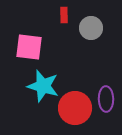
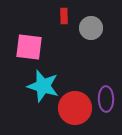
red rectangle: moved 1 px down
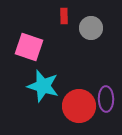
pink square: rotated 12 degrees clockwise
red circle: moved 4 px right, 2 px up
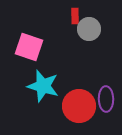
red rectangle: moved 11 px right
gray circle: moved 2 px left, 1 px down
